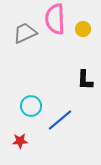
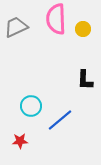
pink semicircle: moved 1 px right
gray trapezoid: moved 9 px left, 6 px up
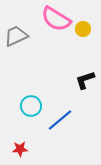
pink semicircle: rotated 56 degrees counterclockwise
gray trapezoid: moved 9 px down
black L-shape: rotated 70 degrees clockwise
red star: moved 8 px down
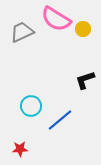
gray trapezoid: moved 6 px right, 4 px up
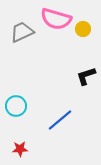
pink semicircle: rotated 16 degrees counterclockwise
black L-shape: moved 1 px right, 4 px up
cyan circle: moved 15 px left
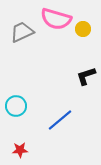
red star: moved 1 px down
